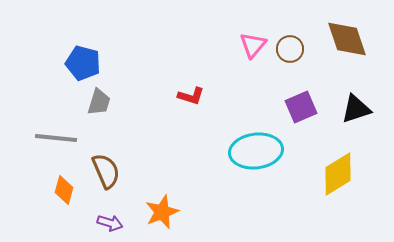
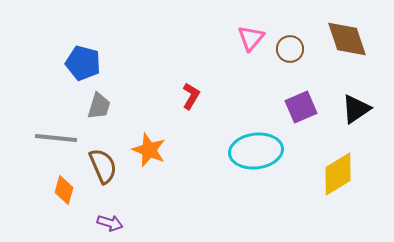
pink triangle: moved 2 px left, 7 px up
red L-shape: rotated 76 degrees counterclockwise
gray trapezoid: moved 4 px down
black triangle: rotated 16 degrees counterclockwise
brown semicircle: moved 3 px left, 5 px up
orange star: moved 13 px left, 62 px up; rotated 28 degrees counterclockwise
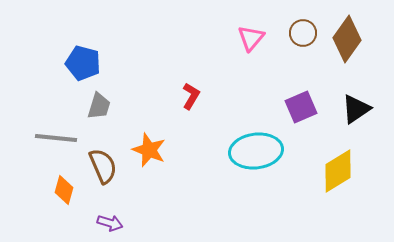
brown diamond: rotated 54 degrees clockwise
brown circle: moved 13 px right, 16 px up
yellow diamond: moved 3 px up
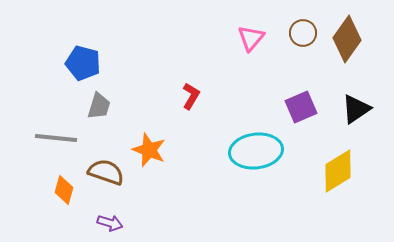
brown semicircle: moved 3 px right, 6 px down; rotated 48 degrees counterclockwise
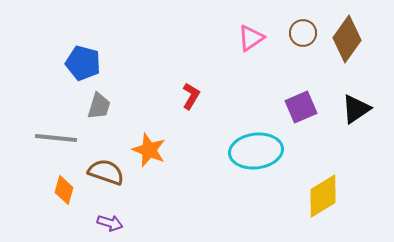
pink triangle: rotated 16 degrees clockwise
yellow diamond: moved 15 px left, 25 px down
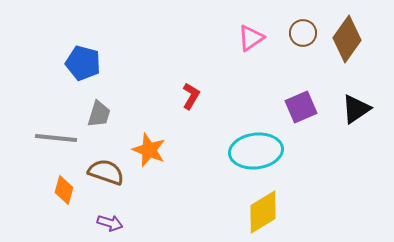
gray trapezoid: moved 8 px down
yellow diamond: moved 60 px left, 16 px down
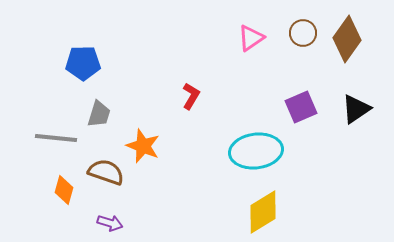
blue pentagon: rotated 16 degrees counterclockwise
orange star: moved 6 px left, 4 px up
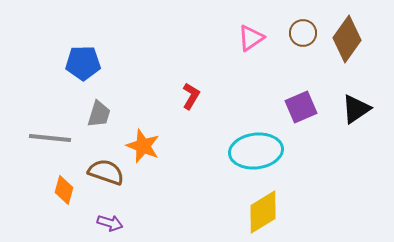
gray line: moved 6 px left
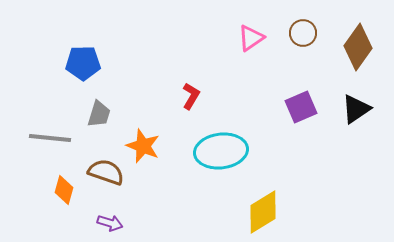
brown diamond: moved 11 px right, 8 px down
cyan ellipse: moved 35 px left
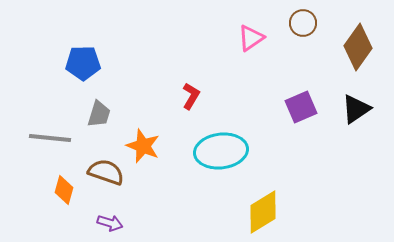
brown circle: moved 10 px up
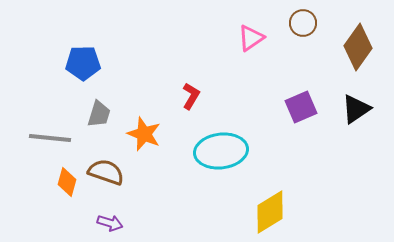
orange star: moved 1 px right, 12 px up
orange diamond: moved 3 px right, 8 px up
yellow diamond: moved 7 px right
